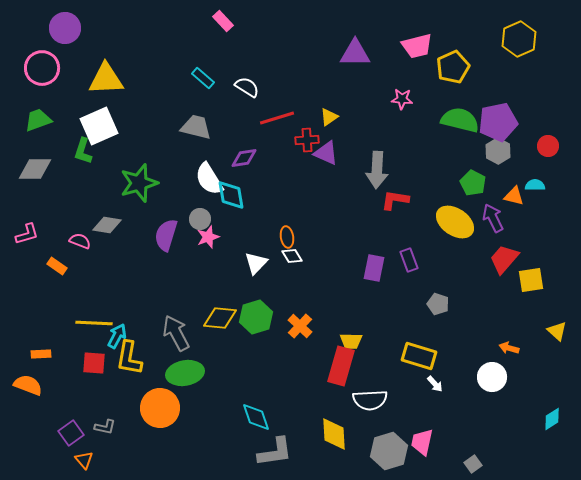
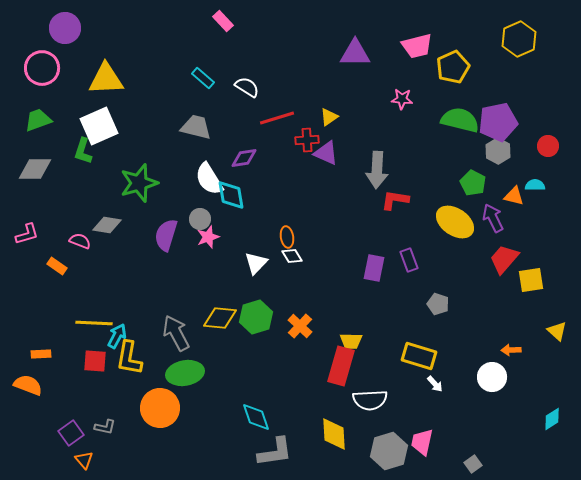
orange arrow at (509, 348): moved 2 px right, 2 px down; rotated 18 degrees counterclockwise
red square at (94, 363): moved 1 px right, 2 px up
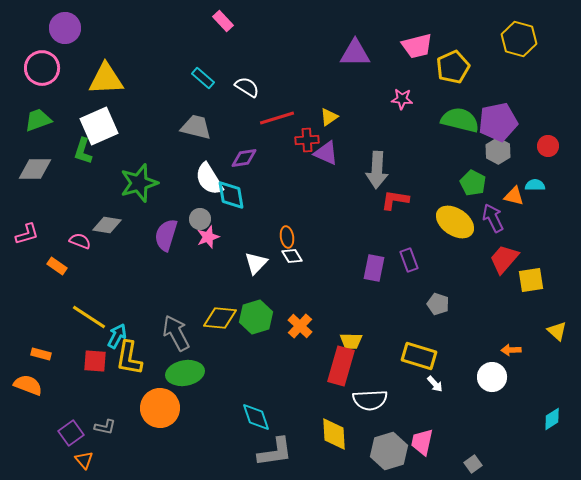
yellow hexagon at (519, 39): rotated 20 degrees counterclockwise
yellow line at (94, 323): moved 5 px left, 6 px up; rotated 30 degrees clockwise
orange rectangle at (41, 354): rotated 18 degrees clockwise
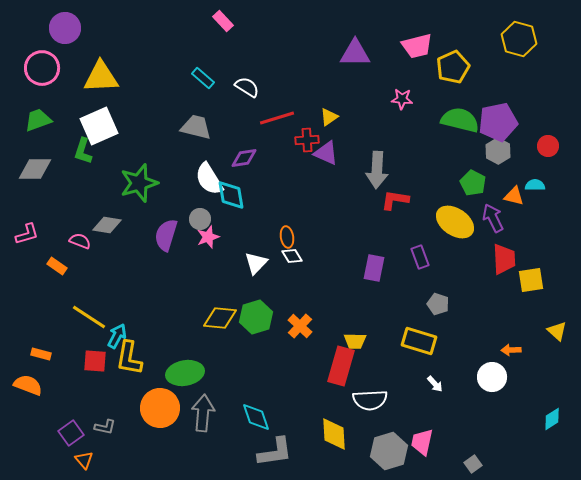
yellow triangle at (106, 79): moved 5 px left, 2 px up
red trapezoid at (504, 259): rotated 136 degrees clockwise
purple rectangle at (409, 260): moved 11 px right, 3 px up
gray arrow at (176, 333): moved 27 px right, 80 px down; rotated 33 degrees clockwise
yellow trapezoid at (351, 341): moved 4 px right
yellow rectangle at (419, 356): moved 15 px up
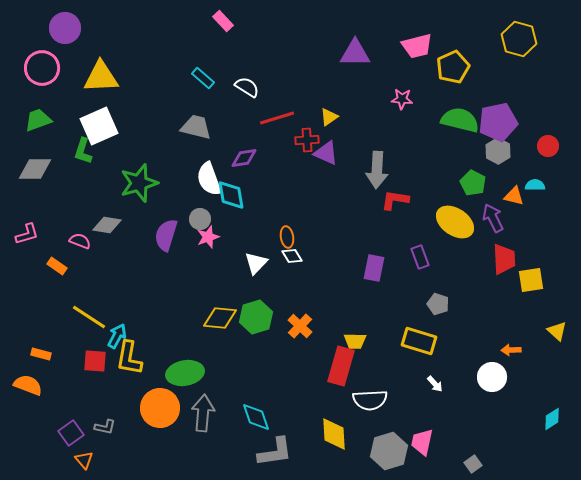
white semicircle at (209, 179): rotated 12 degrees clockwise
